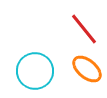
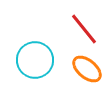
cyan circle: moved 11 px up
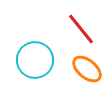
red line: moved 3 px left
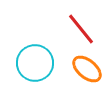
cyan circle: moved 3 px down
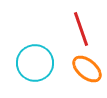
red line: rotated 20 degrees clockwise
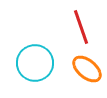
red line: moved 2 px up
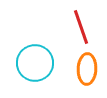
orange ellipse: rotated 52 degrees clockwise
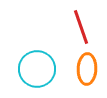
cyan circle: moved 2 px right, 6 px down
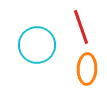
cyan circle: moved 24 px up
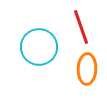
cyan circle: moved 2 px right, 2 px down
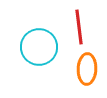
red line: moved 2 px left; rotated 12 degrees clockwise
